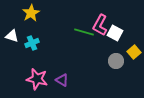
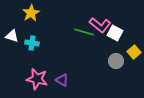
pink L-shape: rotated 80 degrees counterclockwise
cyan cross: rotated 32 degrees clockwise
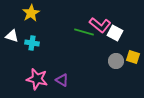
yellow square: moved 1 px left, 5 px down; rotated 32 degrees counterclockwise
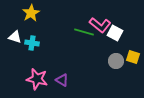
white triangle: moved 3 px right, 1 px down
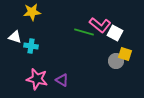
yellow star: moved 1 px right, 1 px up; rotated 24 degrees clockwise
cyan cross: moved 1 px left, 3 px down
yellow square: moved 8 px left, 3 px up
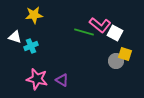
yellow star: moved 2 px right, 3 px down
cyan cross: rotated 32 degrees counterclockwise
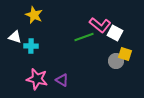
yellow star: rotated 30 degrees clockwise
green line: moved 5 px down; rotated 36 degrees counterclockwise
cyan cross: rotated 24 degrees clockwise
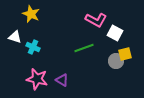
yellow star: moved 3 px left, 1 px up
pink L-shape: moved 4 px left, 5 px up; rotated 10 degrees counterclockwise
green line: moved 11 px down
cyan cross: moved 2 px right, 1 px down; rotated 24 degrees clockwise
yellow square: rotated 32 degrees counterclockwise
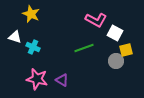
yellow square: moved 1 px right, 4 px up
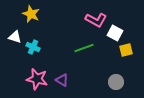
gray circle: moved 21 px down
